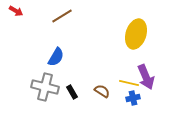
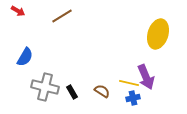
red arrow: moved 2 px right
yellow ellipse: moved 22 px right
blue semicircle: moved 31 px left
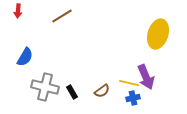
red arrow: rotated 64 degrees clockwise
brown semicircle: rotated 112 degrees clockwise
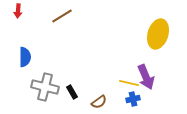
blue semicircle: rotated 30 degrees counterclockwise
brown semicircle: moved 3 px left, 11 px down
blue cross: moved 1 px down
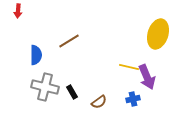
brown line: moved 7 px right, 25 px down
blue semicircle: moved 11 px right, 2 px up
purple arrow: moved 1 px right
yellow line: moved 16 px up
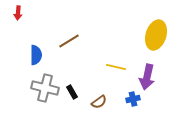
red arrow: moved 2 px down
yellow ellipse: moved 2 px left, 1 px down
yellow line: moved 13 px left
purple arrow: rotated 35 degrees clockwise
gray cross: moved 1 px down
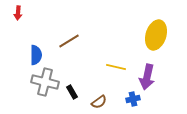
gray cross: moved 6 px up
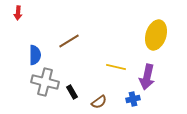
blue semicircle: moved 1 px left
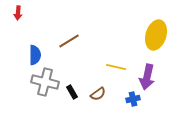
brown semicircle: moved 1 px left, 8 px up
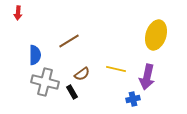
yellow line: moved 2 px down
brown semicircle: moved 16 px left, 20 px up
